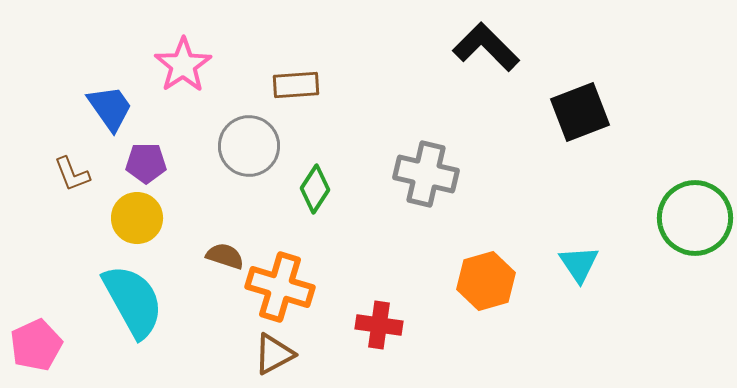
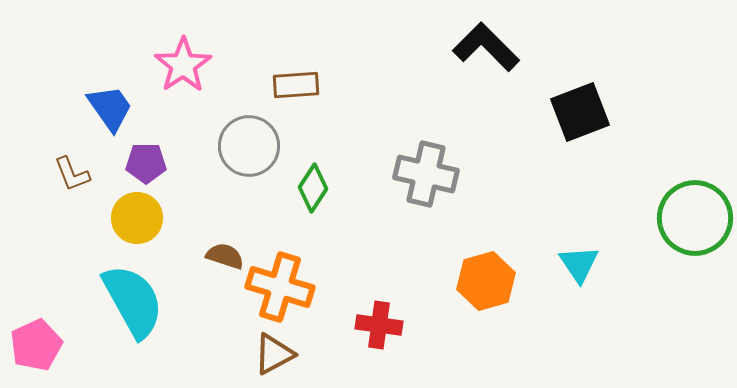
green diamond: moved 2 px left, 1 px up
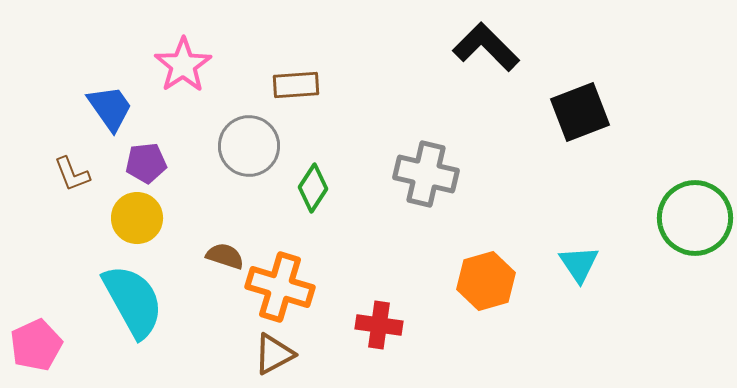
purple pentagon: rotated 6 degrees counterclockwise
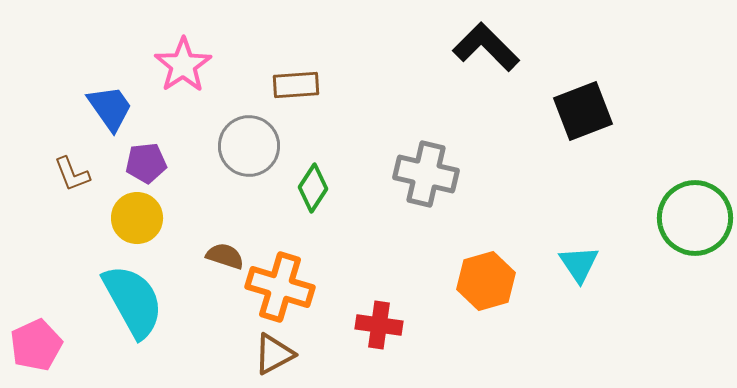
black square: moved 3 px right, 1 px up
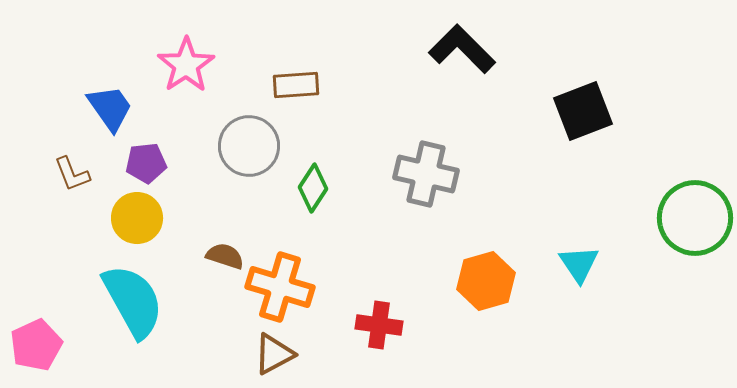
black L-shape: moved 24 px left, 2 px down
pink star: moved 3 px right
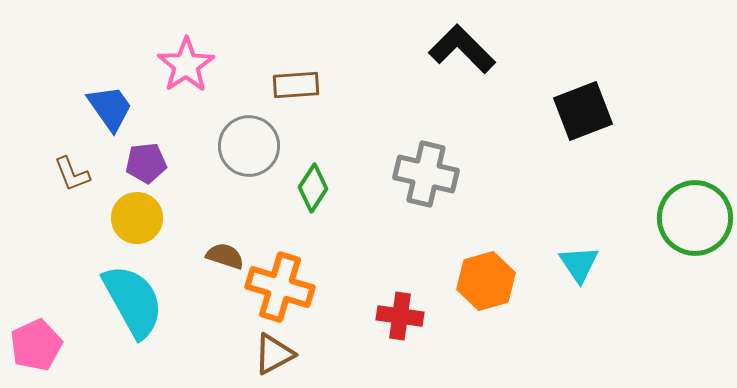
red cross: moved 21 px right, 9 px up
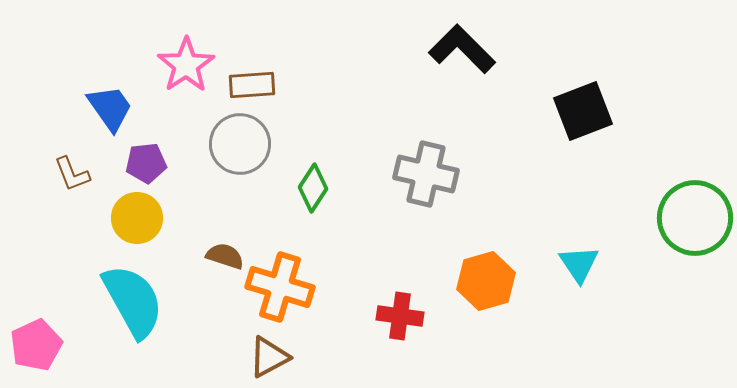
brown rectangle: moved 44 px left
gray circle: moved 9 px left, 2 px up
brown triangle: moved 5 px left, 3 px down
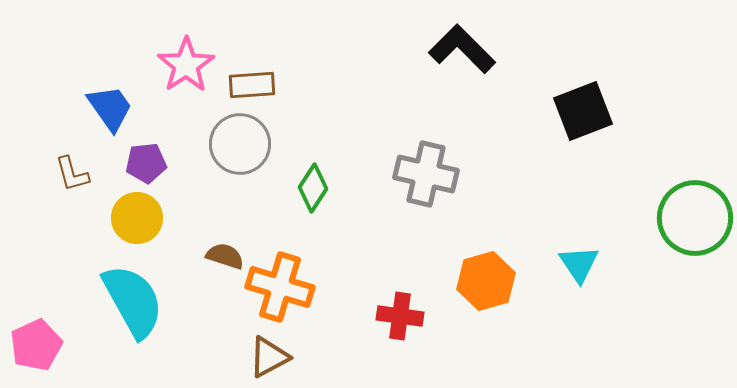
brown L-shape: rotated 6 degrees clockwise
